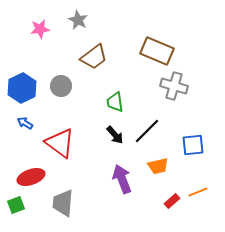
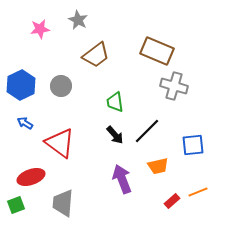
brown trapezoid: moved 2 px right, 2 px up
blue hexagon: moved 1 px left, 3 px up
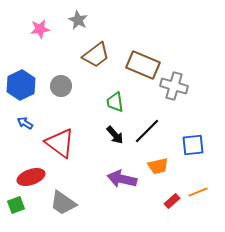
brown rectangle: moved 14 px left, 14 px down
purple arrow: rotated 56 degrees counterclockwise
gray trapezoid: rotated 60 degrees counterclockwise
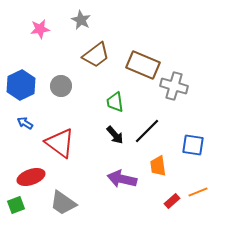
gray star: moved 3 px right
blue square: rotated 15 degrees clockwise
orange trapezoid: rotated 95 degrees clockwise
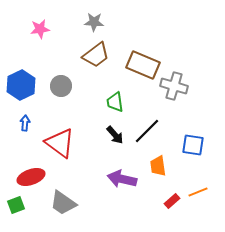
gray star: moved 13 px right, 2 px down; rotated 24 degrees counterclockwise
blue arrow: rotated 63 degrees clockwise
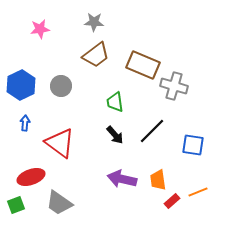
black line: moved 5 px right
orange trapezoid: moved 14 px down
gray trapezoid: moved 4 px left
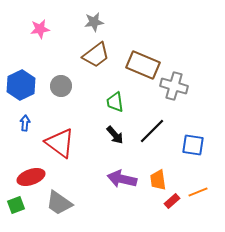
gray star: rotated 12 degrees counterclockwise
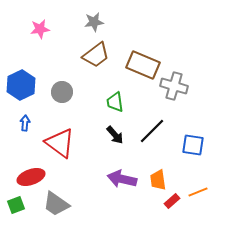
gray circle: moved 1 px right, 6 px down
gray trapezoid: moved 3 px left, 1 px down
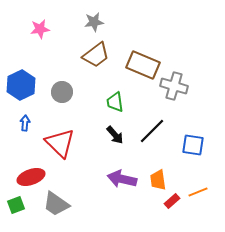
red triangle: rotated 8 degrees clockwise
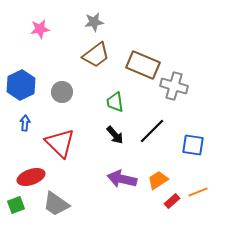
orange trapezoid: rotated 65 degrees clockwise
